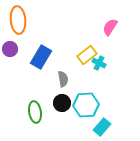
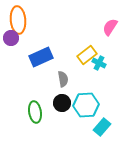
purple circle: moved 1 px right, 11 px up
blue rectangle: rotated 35 degrees clockwise
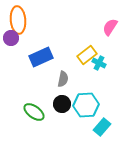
gray semicircle: rotated 21 degrees clockwise
black circle: moved 1 px down
green ellipse: moved 1 px left; rotated 45 degrees counterclockwise
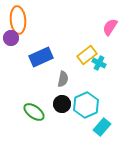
cyan hexagon: rotated 20 degrees counterclockwise
